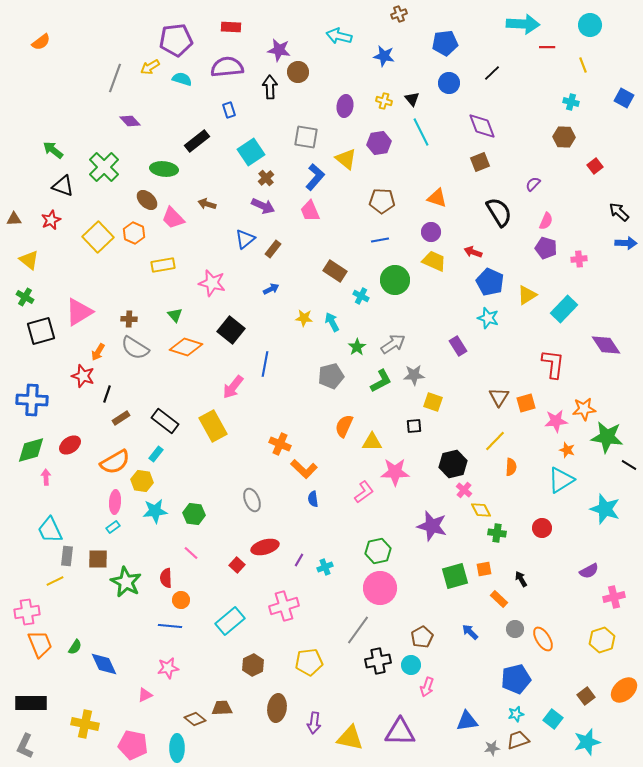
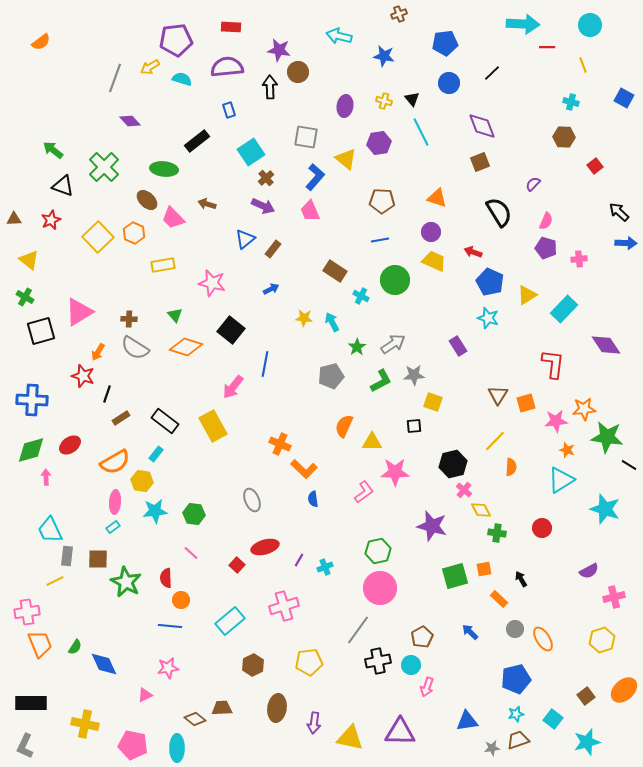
brown triangle at (499, 397): moved 1 px left, 2 px up
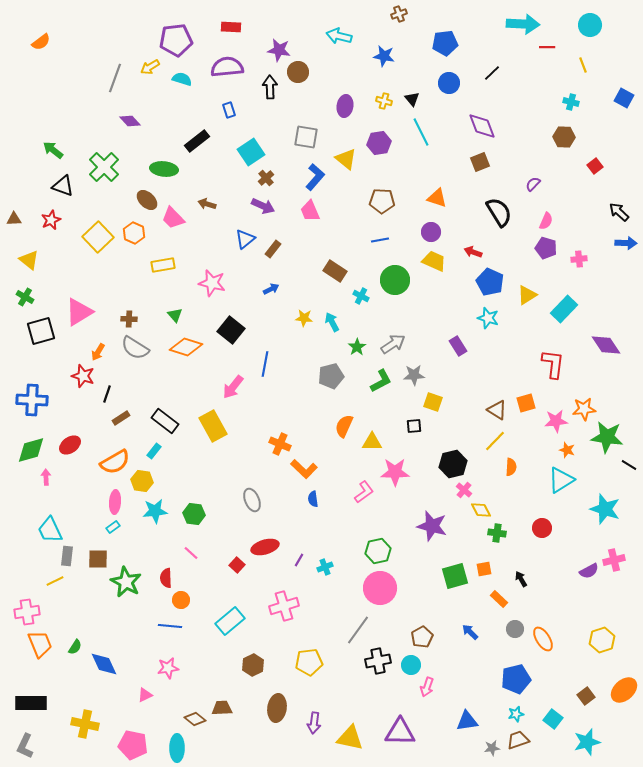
brown triangle at (498, 395): moved 1 px left, 15 px down; rotated 30 degrees counterclockwise
cyan rectangle at (156, 454): moved 2 px left, 3 px up
pink cross at (614, 597): moved 37 px up
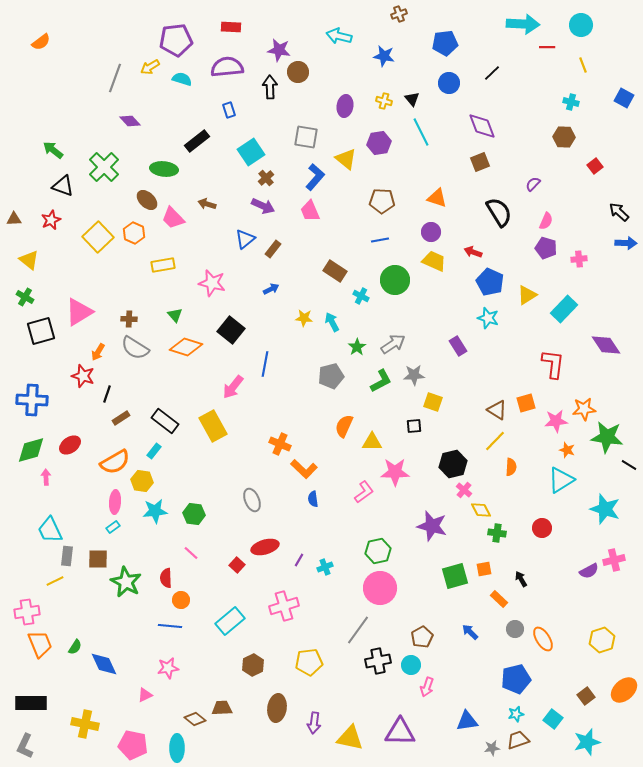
cyan circle at (590, 25): moved 9 px left
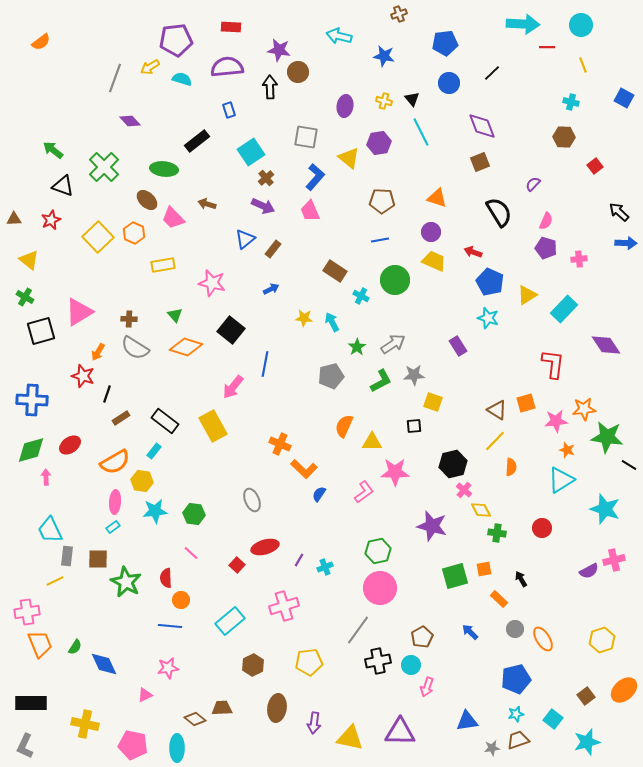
yellow triangle at (346, 159): moved 3 px right, 1 px up
blue semicircle at (313, 499): moved 6 px right, 5 px up; rotated 42 degrees clockwise
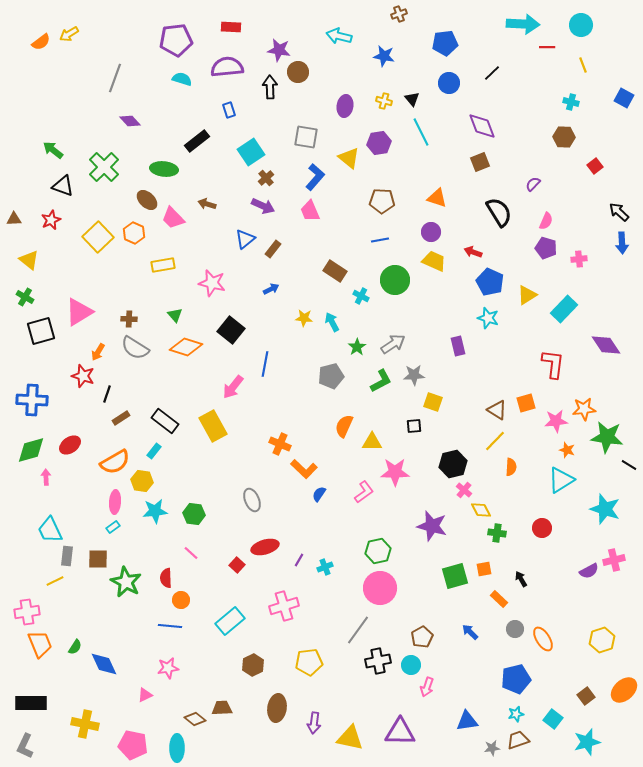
yellow arrow at (150, 67): moved 81 px left, 33 px up
blue arrow at (626, 243): moved 4 px left; rotated 85 degrees clockwise
purple rectangle at (458, 346): rotated 18 degrees clockwise
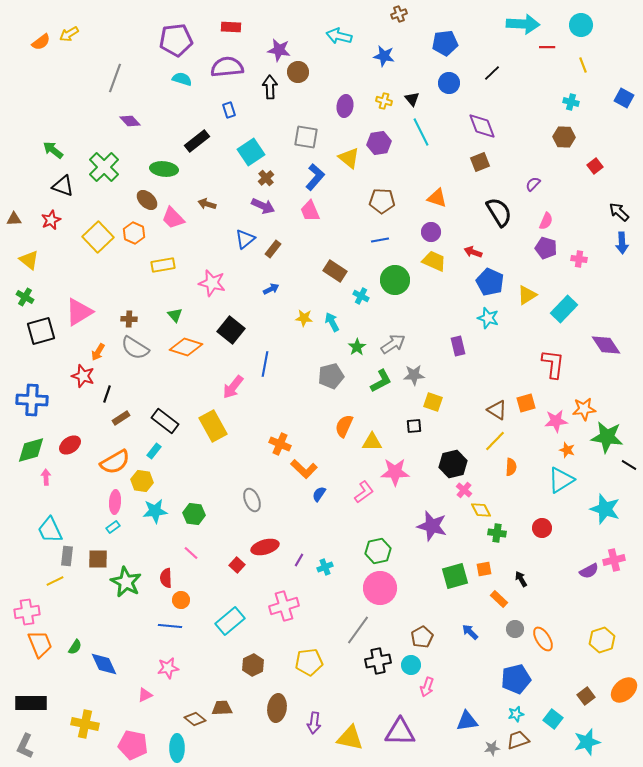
pink cross at (579, 259): rotated 14 degrees clockwise
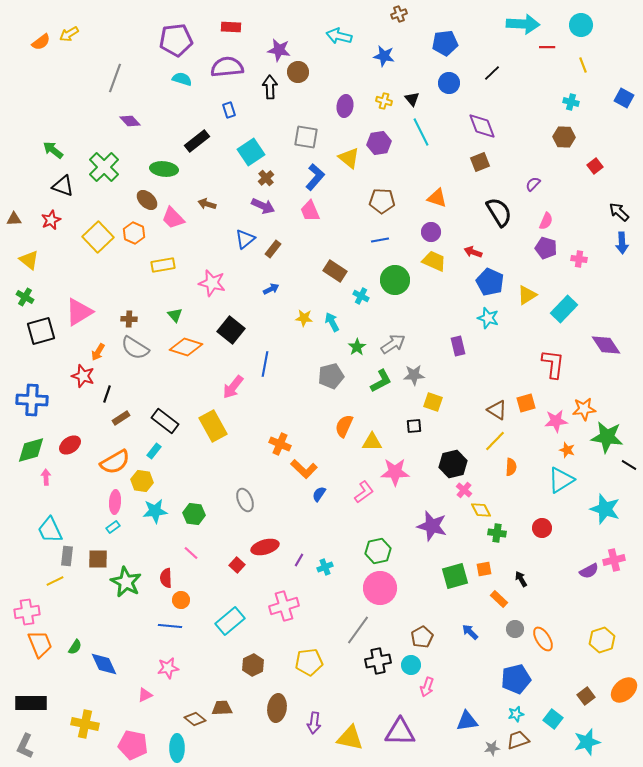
gray ellipse at (252, 500): moved 7 px left
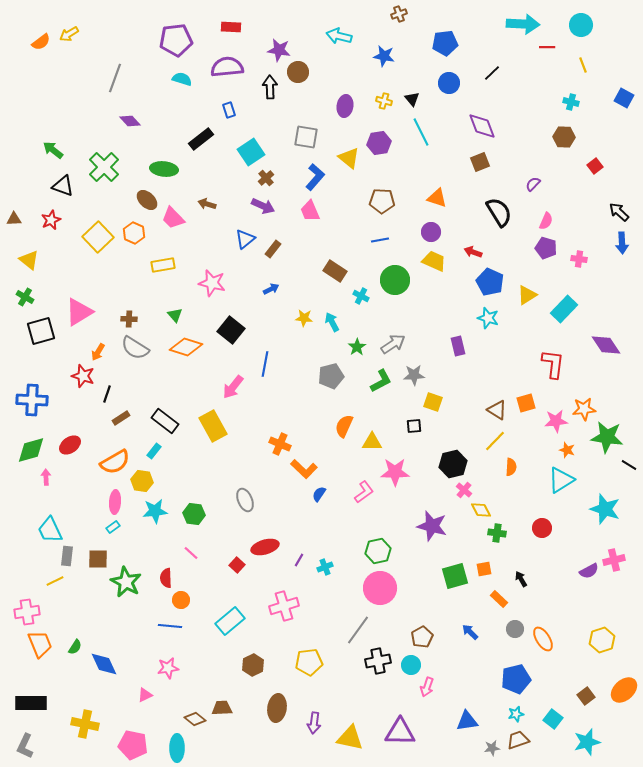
black rectangle at (197, 141): moved 4 px right, 2 px up
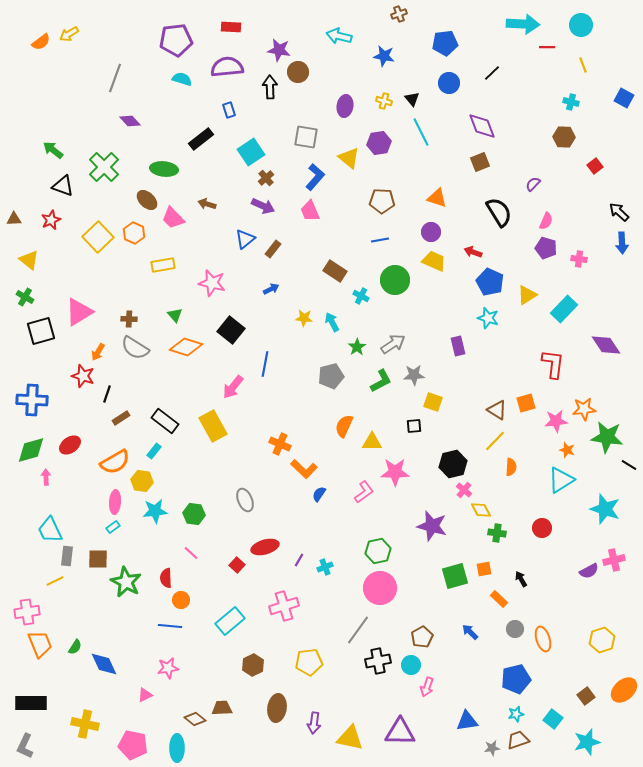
orange ellipse at (543, 639): rotated 15 degrees clockwise
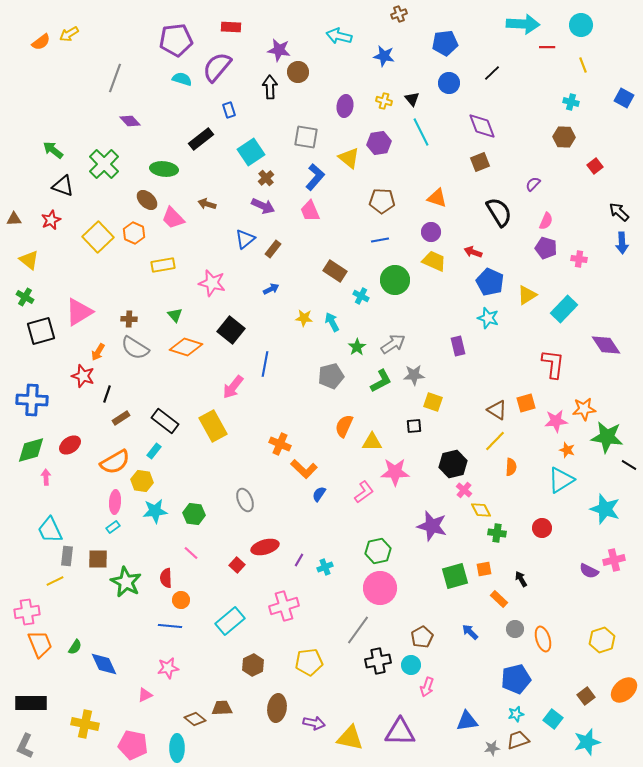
purple semicircle at (227, 67): moved 10 px left; rotated 44 degrees counterclockwise
green cross at (104, 167): moved 3 px up
purple semicircle at (589, 571): rotated 54 degrees clockwise
purple arrow at (314, 723): rotated 85 degrees counterclockwise
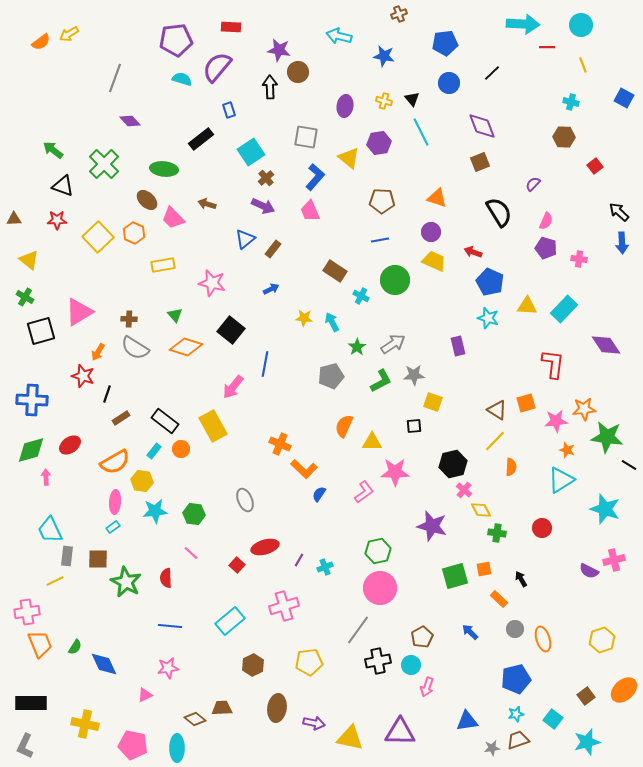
red star at (51, 220): moved 6 px right; rotated 24 degrees clockwise
yellow triangle at (527, 295): moved 11 px down; rotated 35 degrees clockwise
orange circle at (181, 600): moved 151 px up
